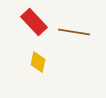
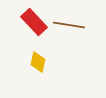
brown line: moved 5 px left, 7 px up
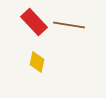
yellow diamond: moved 1 px left
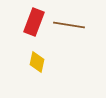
red rectangle: rotated 64 degrees clockwise
